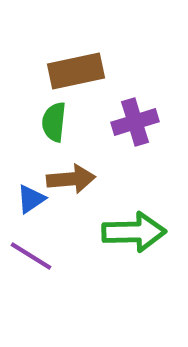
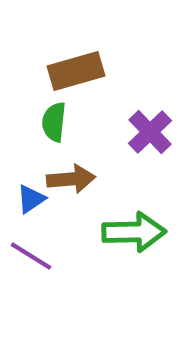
brown rectangle: rotated 4 degrees counterclockwise
purple cross: moved 15 px right, 10 px down; rotated 27 degrees counterclockwise
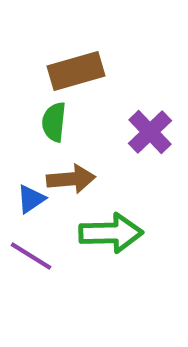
green arrow: moved 23 px left, 1 px down
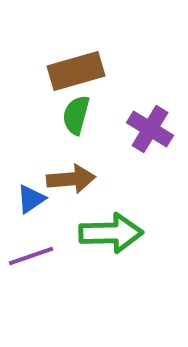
green semicircle: moved 22 px right, 7 px up; rotated 9 degrees clockwise
purple cross: moved 3 px up; rotated 15 degrees counterclockwise
purple line: rotated 51 degrees counterclockwise
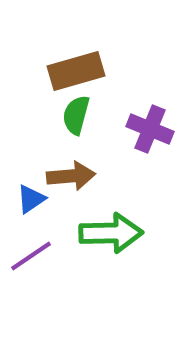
purple cross: rotated 9 degrees counterclockwise
brown arrow: moved 3 px up
purple line: rotated 15 degrees counterclockwise
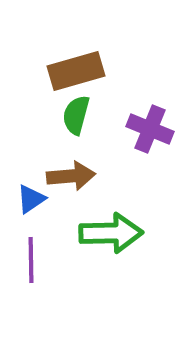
purple line: moved 4 px down; rotated 57 degrees counterclockwise
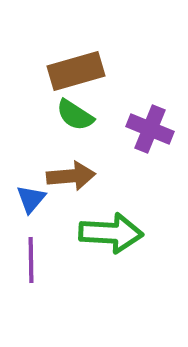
green semicircle: moved 1 px left; rotated 72 degrees counterclockwise
blue triangle: rotated 16 degrees counterclockwise
green arrow: rotated 4 degrees clockwise
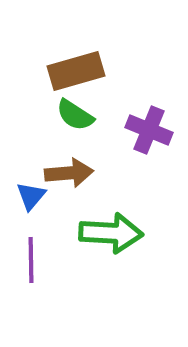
purple cross: moved 1 px left, 1 px down
brown arrow: moved 2 px left, 3 px up
blue triangle: moved 3 px up
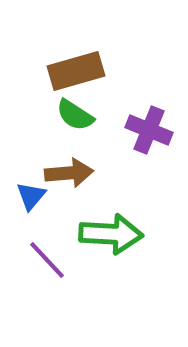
green arrow: moved 1 px down
purple line: moved 16 px right; rotated 42 degrees counterclockwise
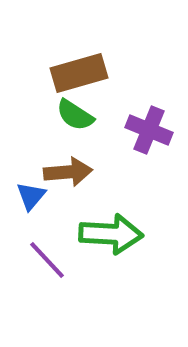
brown rectangle: moved 3 px right, 2 px down
brown arrow: moved 1 px left, 1 px up
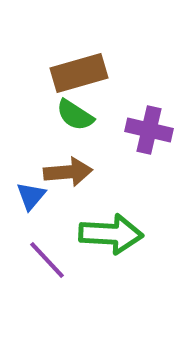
purple cross: rotated 9 degrees counterclockwise
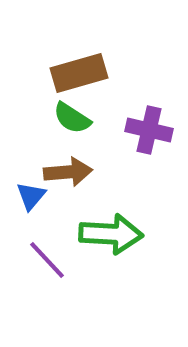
green semicircle: moved 3 px left, 3 px down
